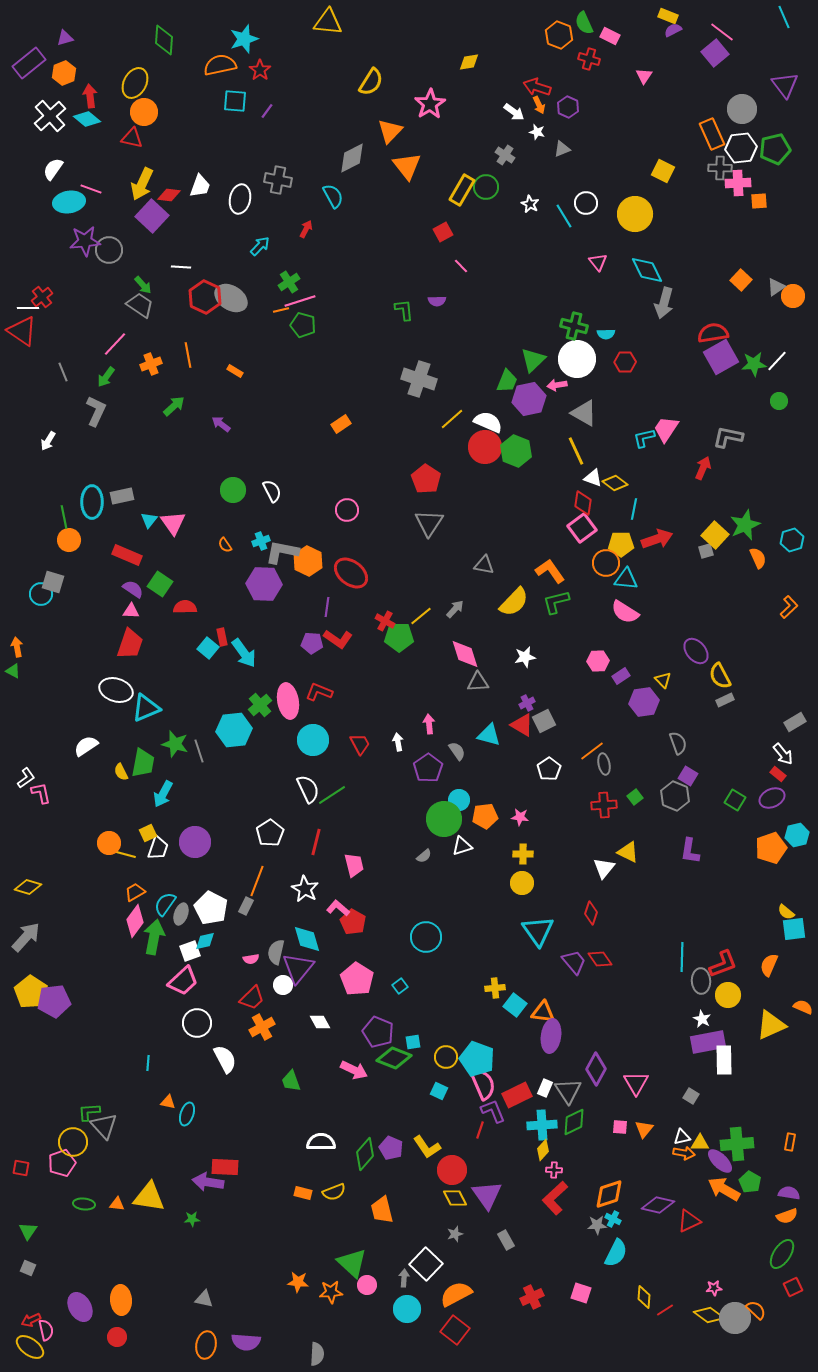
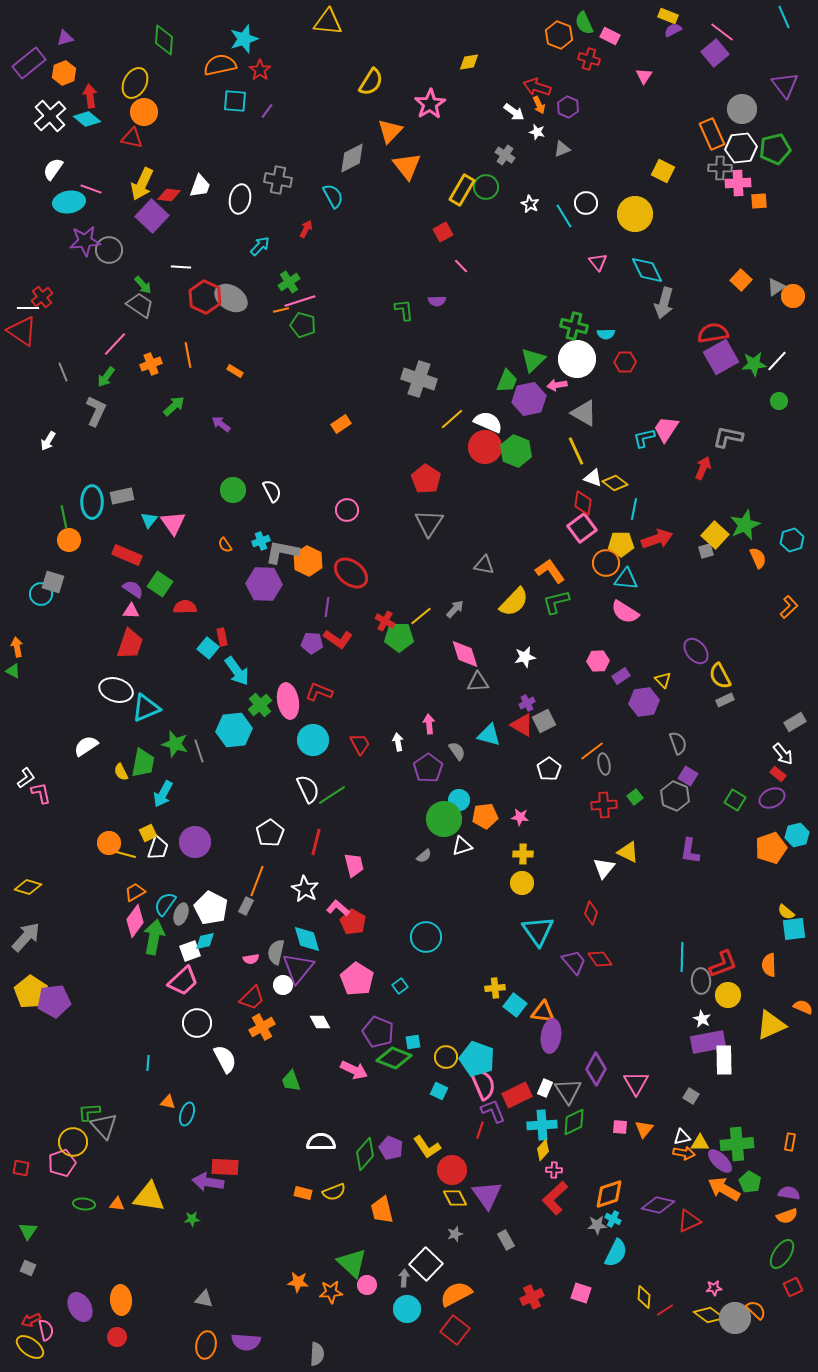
cyan arrow at (244, 653): moved 7 px left, 18 px down
orange semicircle at (769, 965): rotated 25 degrees counterclockwise
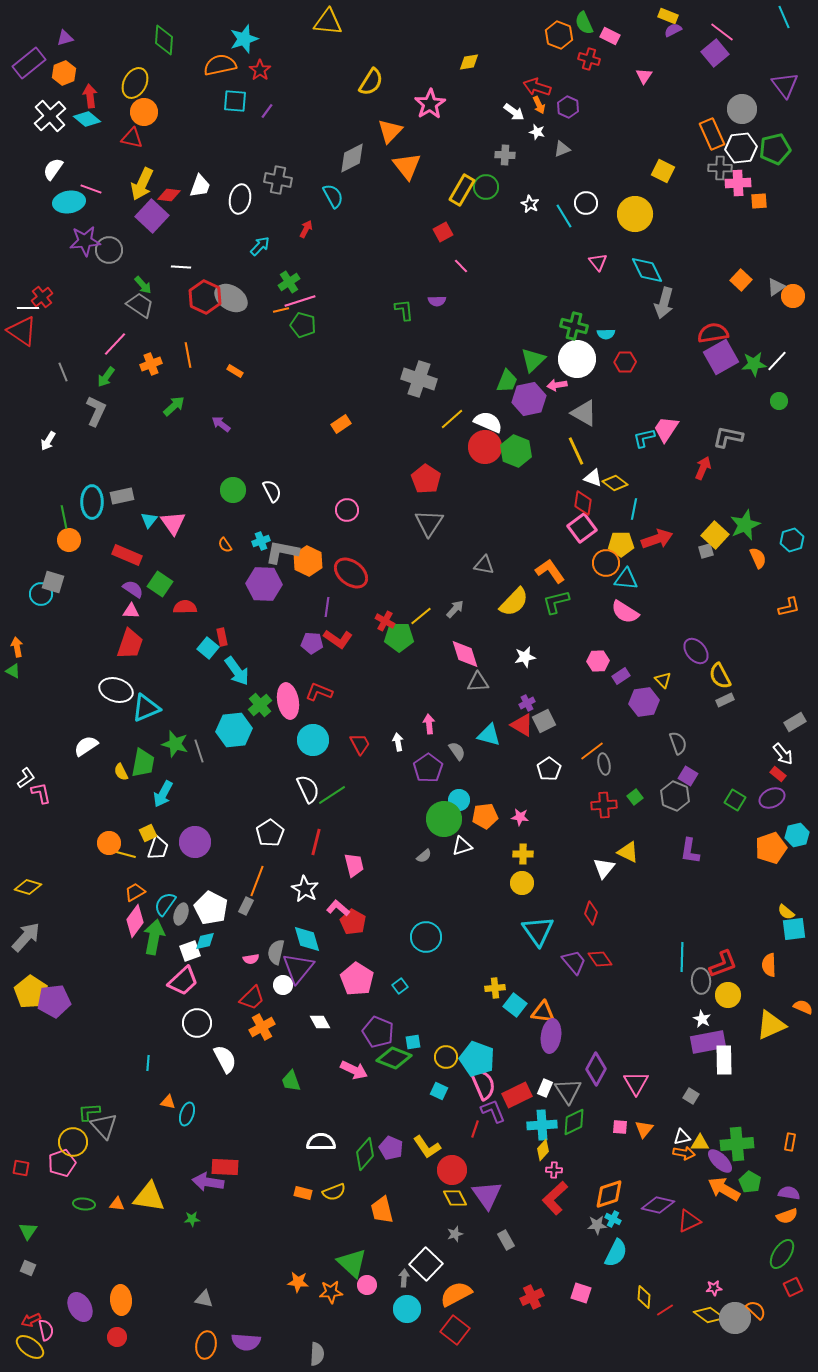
gray cross at (505, 155): rotated 30 degrees counterclockwise
orange L-shape at (789, 607): rotated 30 degrees clockwise
red line at (480, 1130): moved 5 px left, 1 px up
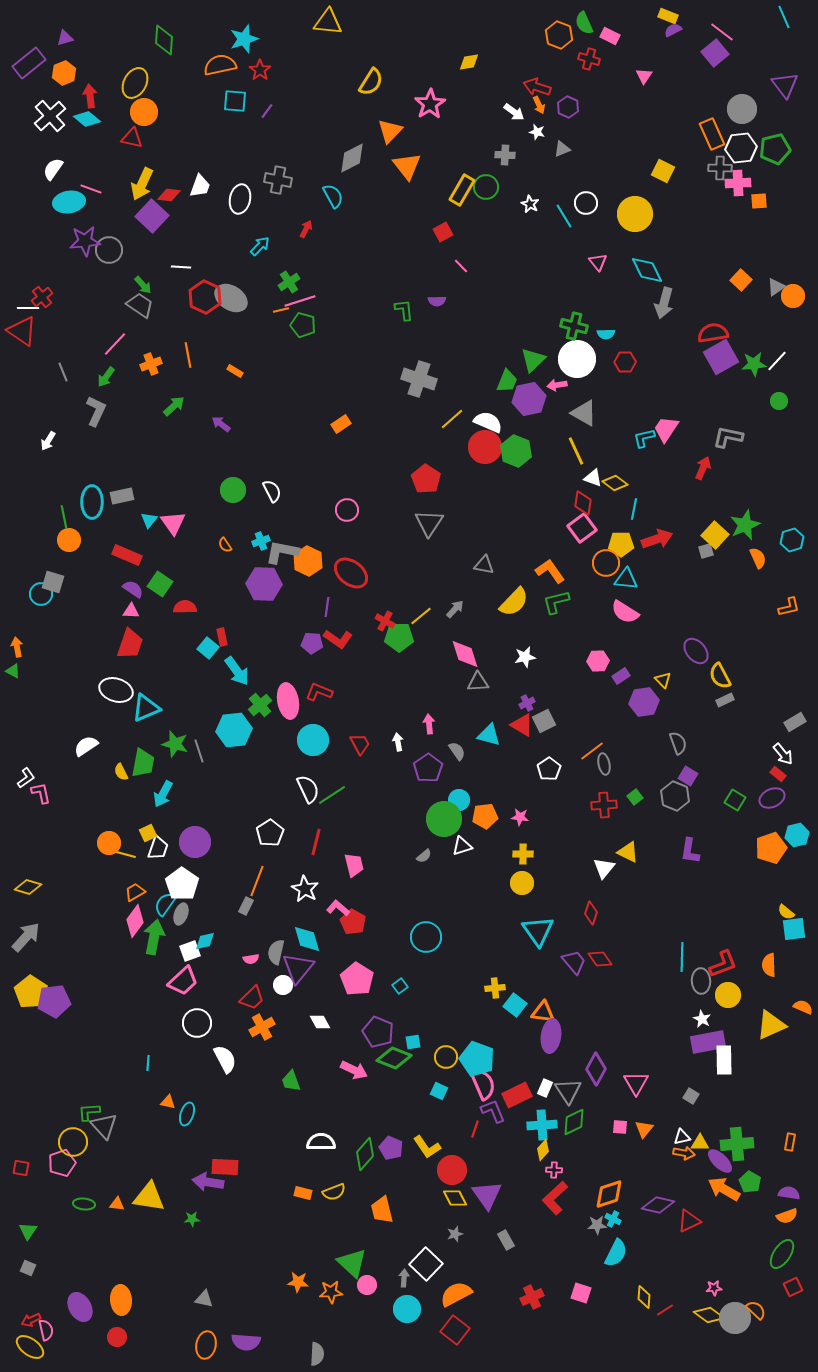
white pentagon at (211, 908): moved 29 px left, 24 px up; rotated 8 degrees clockwise
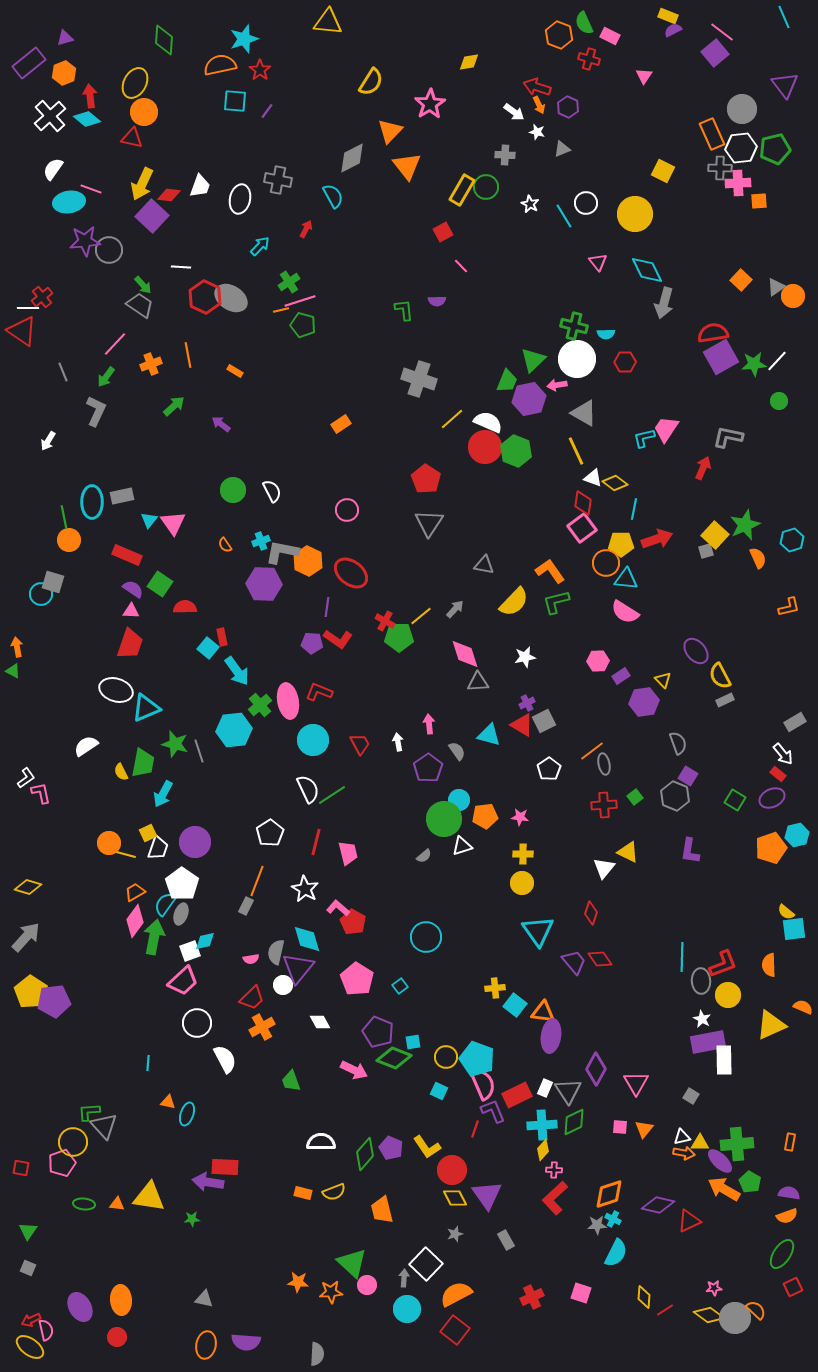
pink trapezoid at (354, 865): moved 6 px left, 12 px up
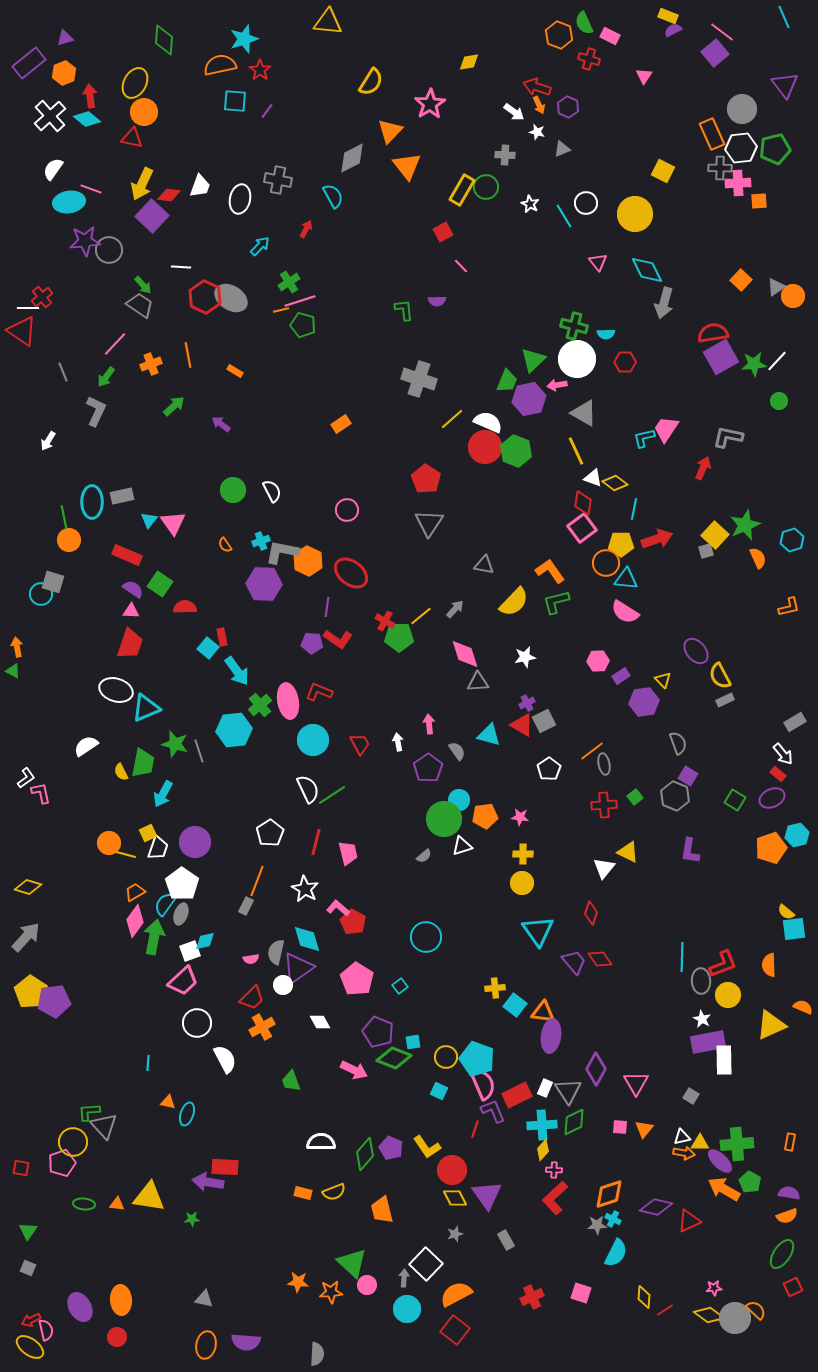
purple triangle at (298, 968): rotated 16 degrees clockwise
purple diamond at (658, 1205): moved 2 px left, 2 px down
